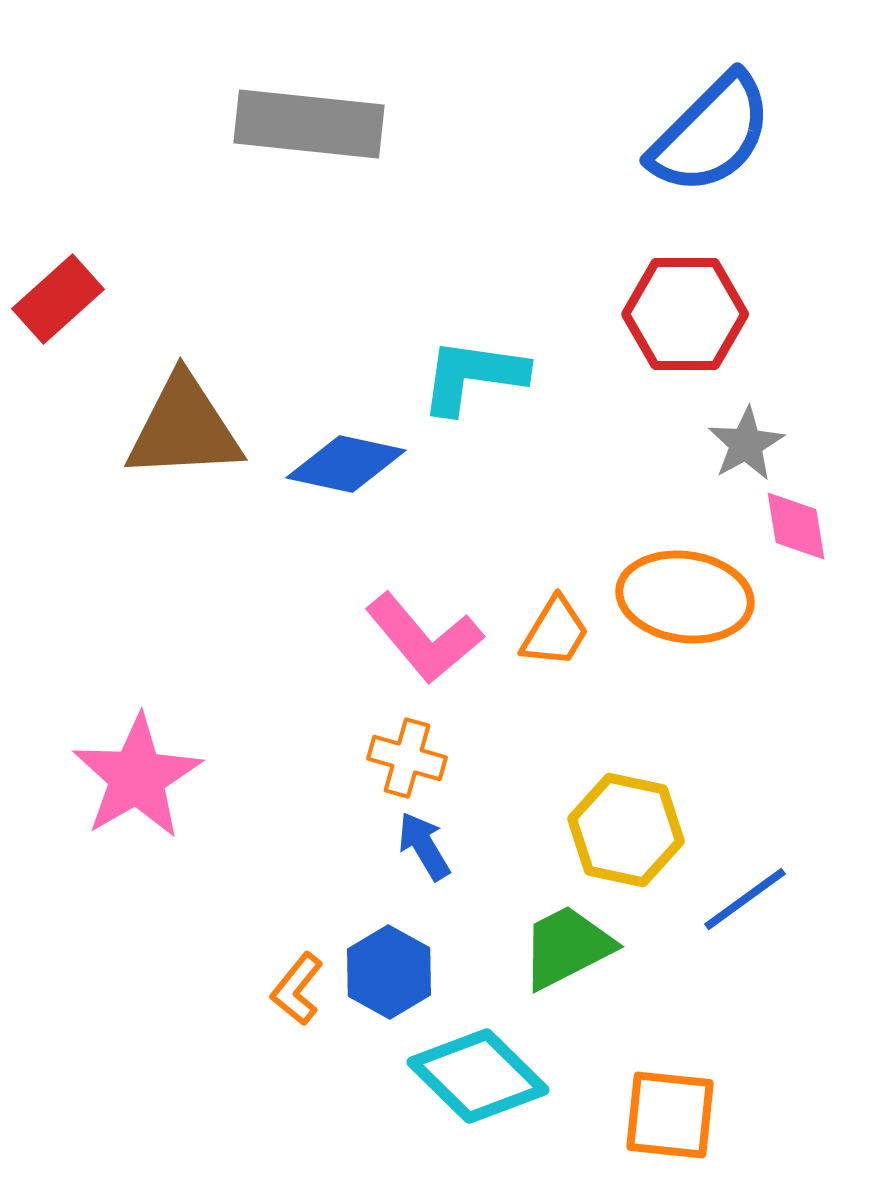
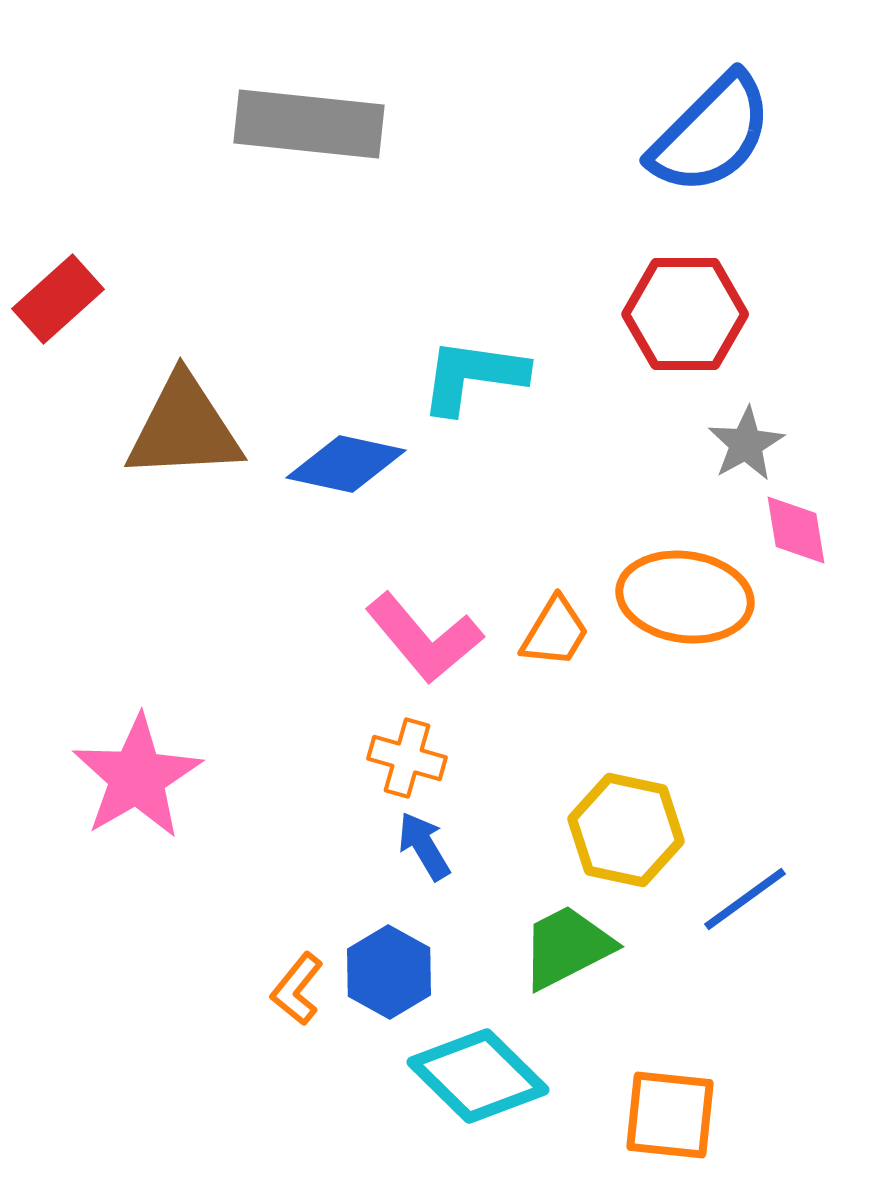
pink diamond: moved 4 px down
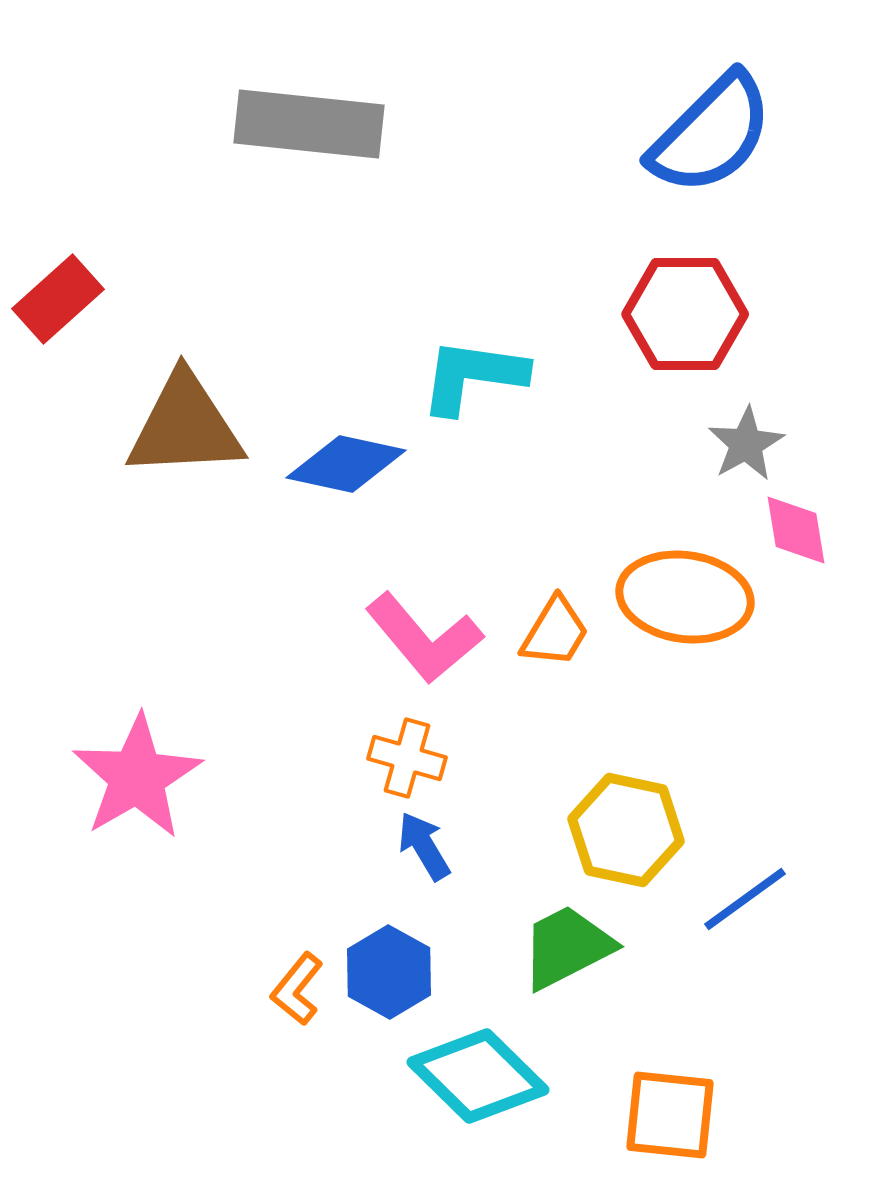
brown triangle: moved 1 px right, 2 px up
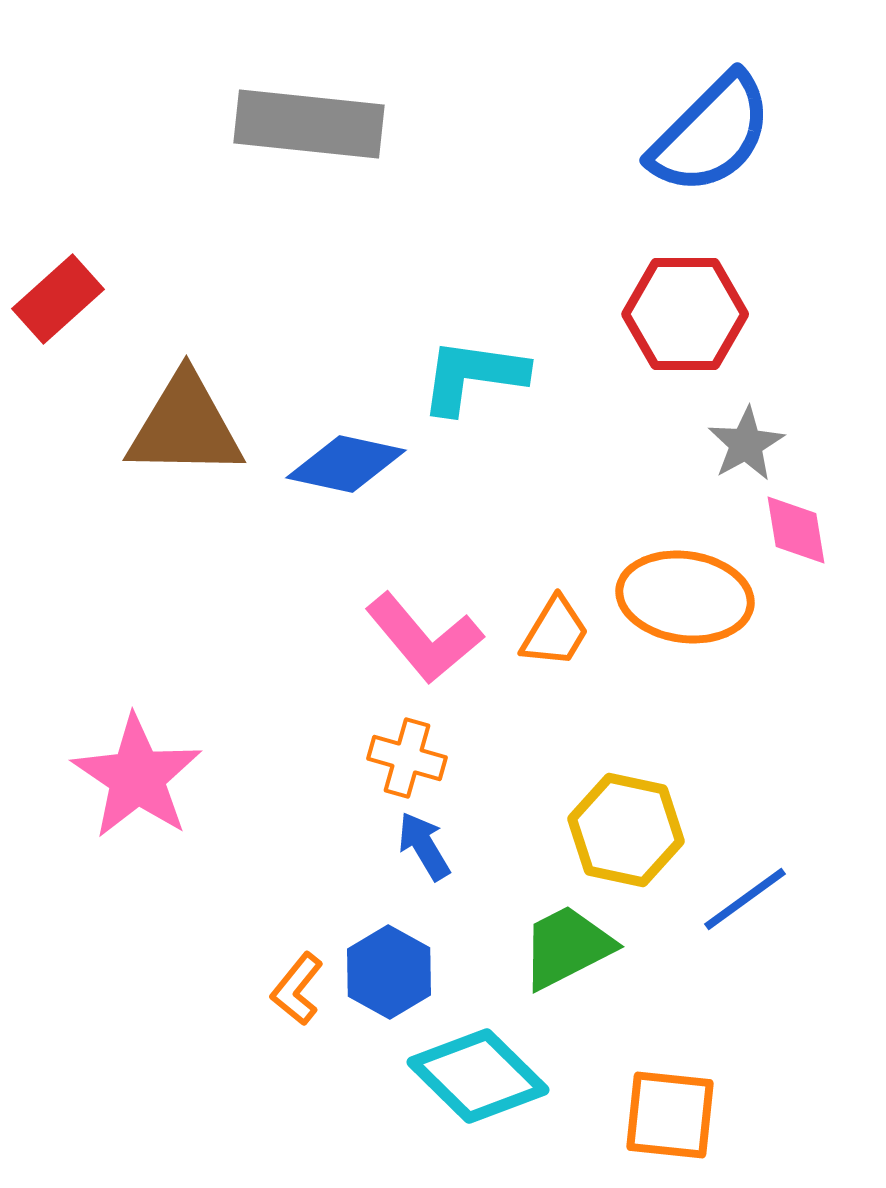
brown triangle: rotated 4 degrees clockwise
pink star: rotated 8 degrees counterclockwise
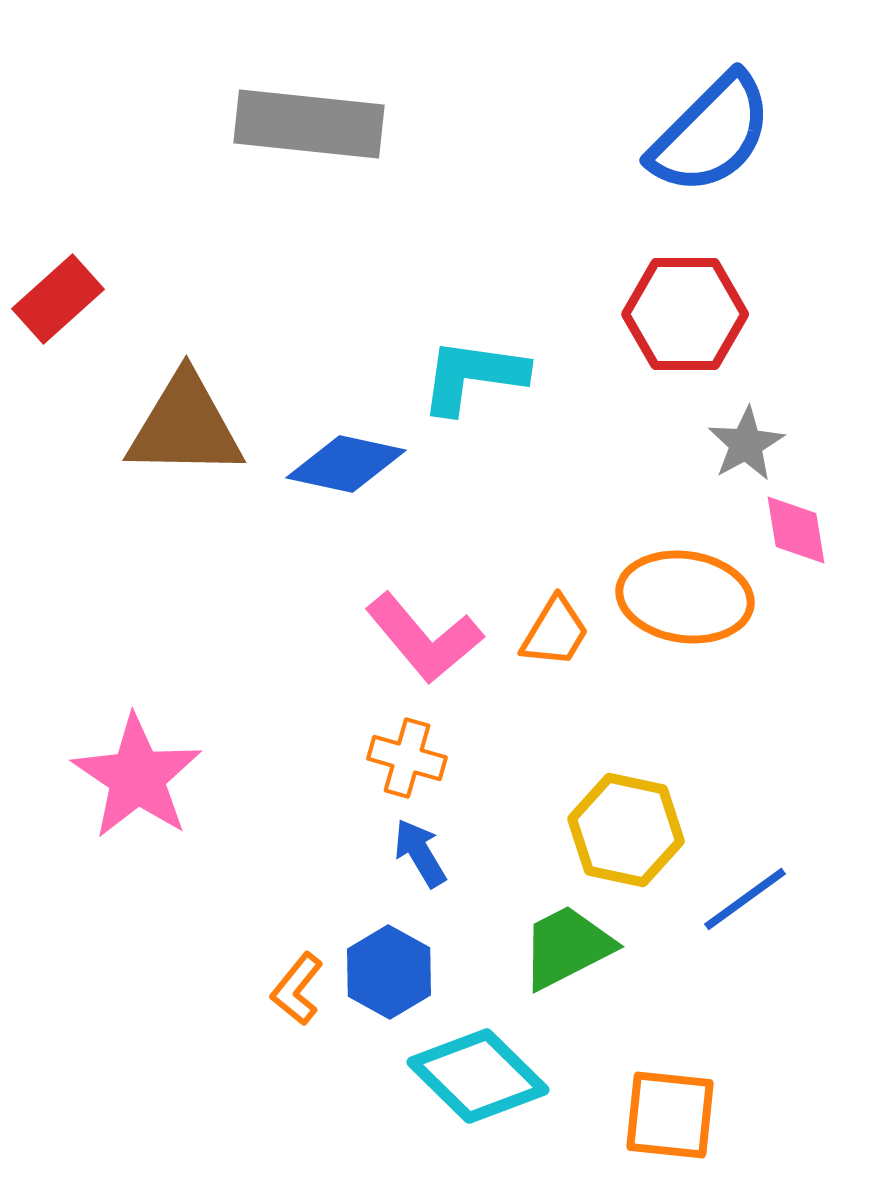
blue arrow: moved 4 px left, 7 px down
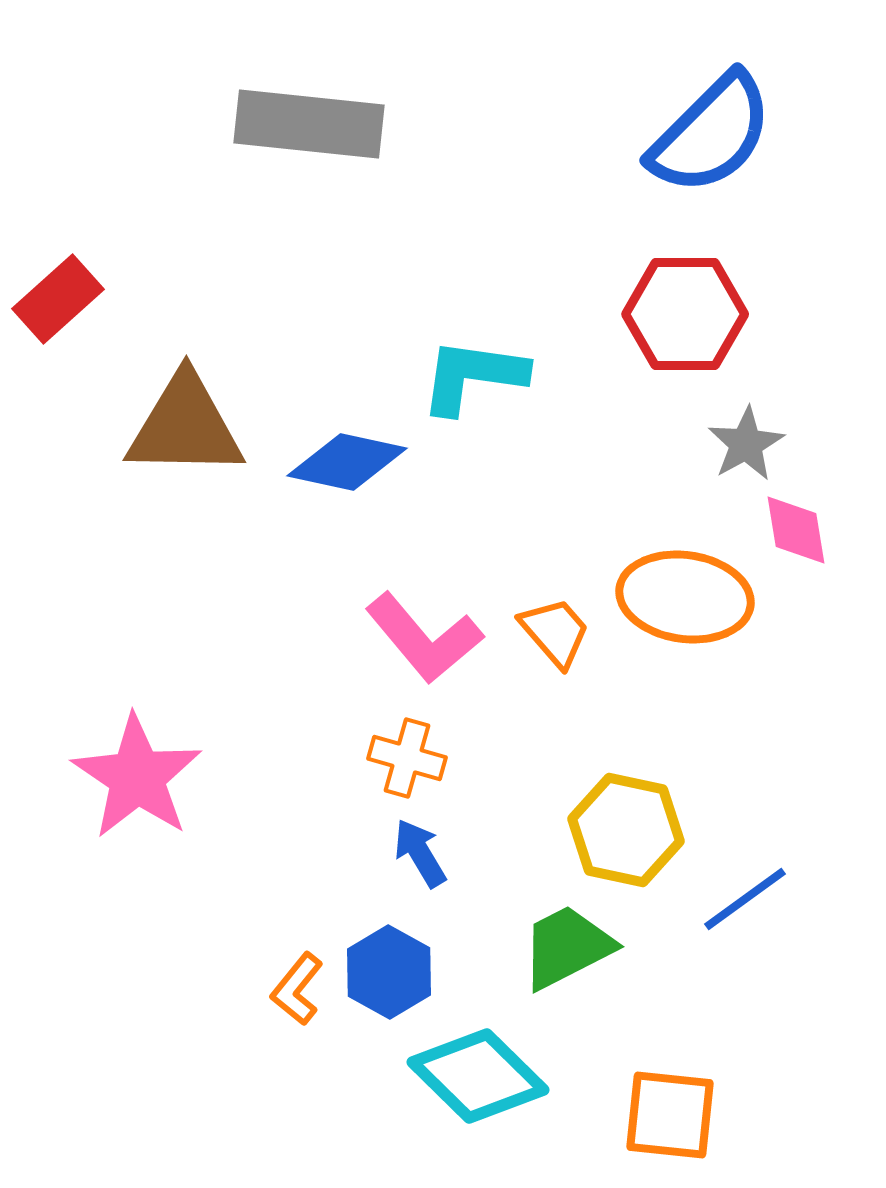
blue diamond: moved 1 px right, 2 px up
orange trapezoid: rotated 72 degrees counterclockwise
